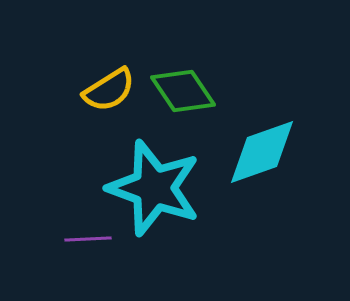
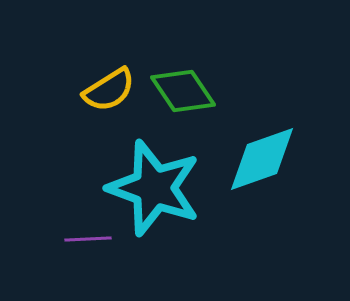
cyan diamond: moved 7 px down
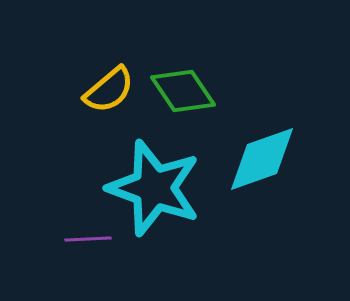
yellow semicircle: rotated 8 degrees counterclockwise
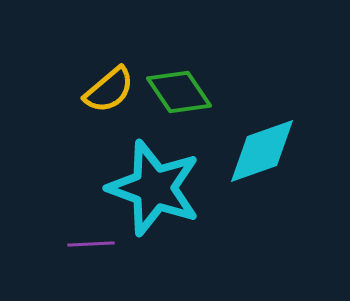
green diamond: moved 4 px left, 1 px down
cyan diamond: moved 8 px up
purple line: moved 3 px right, 5 px down
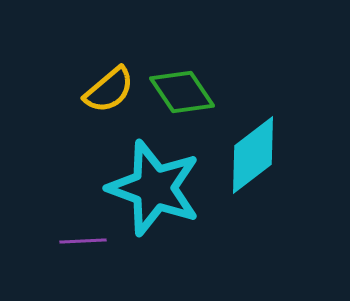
green diamond: moved 3 px right
cyan diamond: moved 9 px left, 4 px down; rotated 18 degrees counterclockwise
purple line: moved 8 px left, 3 px up
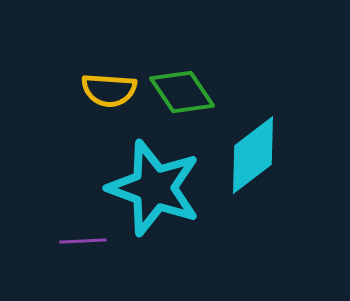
yellow semicircle: rotated 44 degrees clockwise
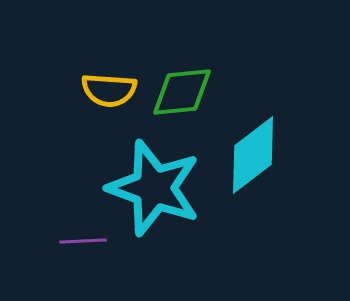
green diamond: rotated 62 degrees counterclockwise
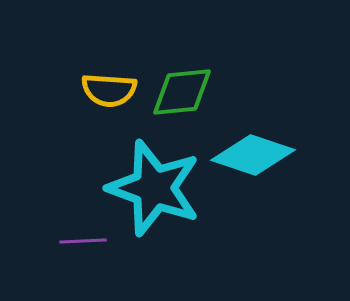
cyan diamond: rotated 56 degrees clockwise
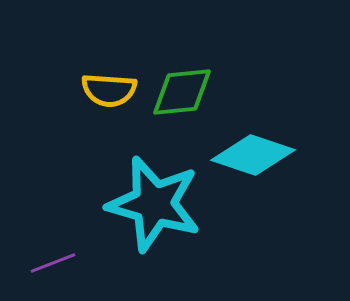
cyan star: moved 16 px down; rotated 4 degrees counterclockwise
purple line: moved 30 px left, 22 px down; rotated 18 degrees counterclockwise
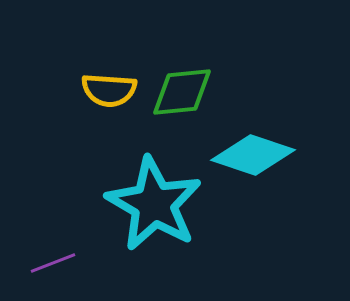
cyan star: rotated 14 degrees clockwise
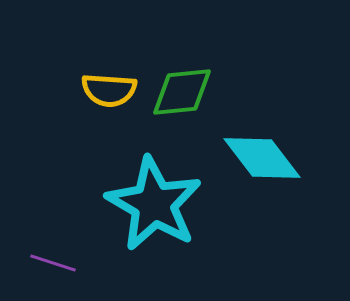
cyan diamond: moved 9 px right, 3 px down; rotated 34 degrees clockwise
purple line: rotated 39 degrees clockwise
